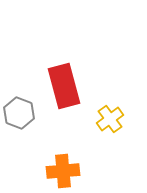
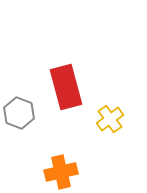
red rectangle: moved 2 px right, 1 px down
orange cross: moved 2 px left, 1 px down; rotated 8 degrees counterclockwise
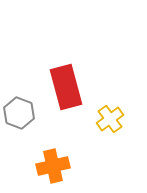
orange cross: moved 8 px left, 6 px up
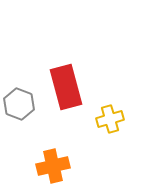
gray hexagon: moved 9 px up
yellow cross: rotated 20 degrees clockwise
